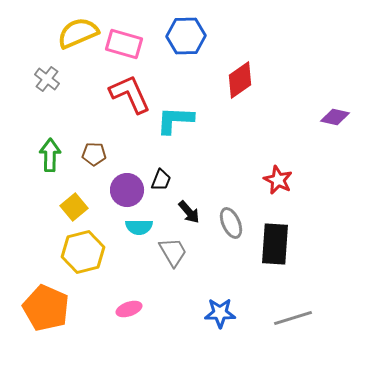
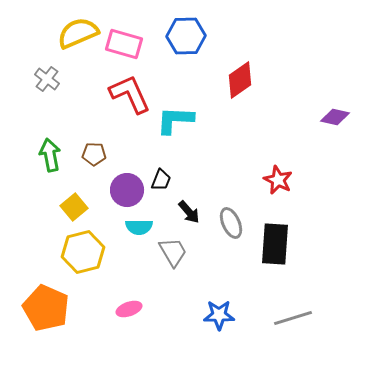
green arrow: rotated 12 degrees counterclockwise
blue star: moved 1 px left, 2 px down
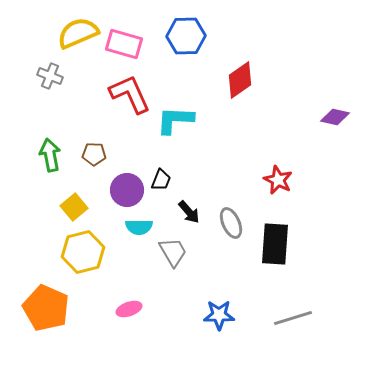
gray cross: moved 3 px right, 3 px up; rotated 15 degrees counterclockwise
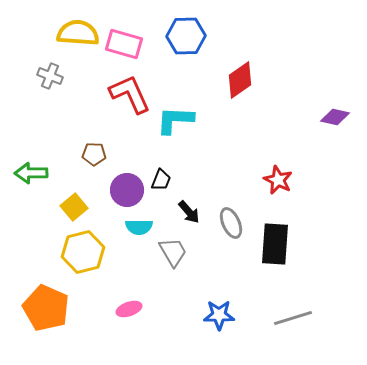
yellow semicircle: rotated 27 degrees clockwise
green arrow: moved 19 px left, 18 px down; rotated 80 degrees counterclockwise
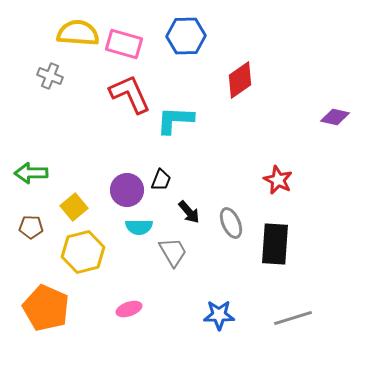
brown pentagon: moved 63 px left, 73 px down
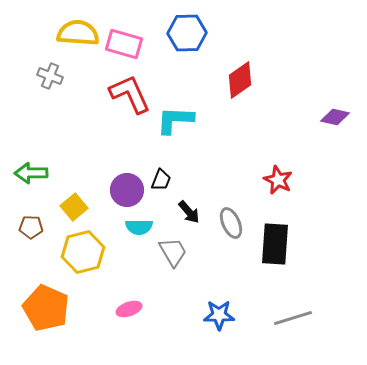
blue hexagon: moved 1 px right, 3 px up
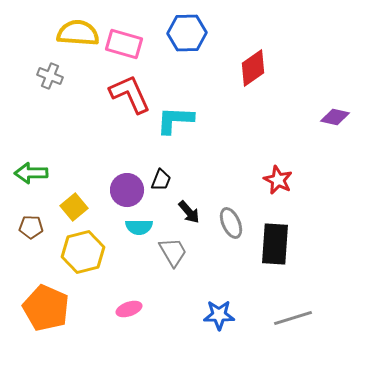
red diamond: moved 13 px right, 12 px up
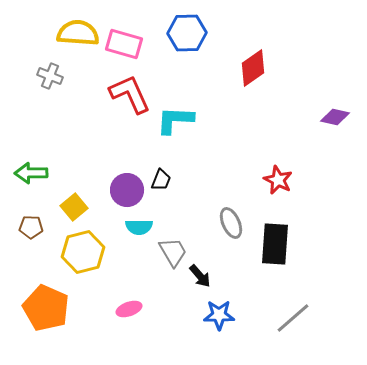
black arrow: moved 11 px right, 64 px down
gray line: rotated 24 degrees counterclockwise
